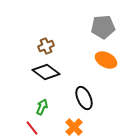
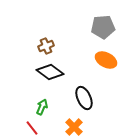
black diamond: moved 4 px right
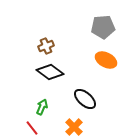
black ellipse: moved 1 px right, 1 px down; rotated 25 degrees counterclockwise
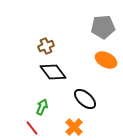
black diamond: moved 3 px right; rotated 16 degrees clockwise
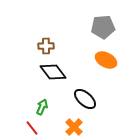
brown cross: rotated 21 degrees clockwise
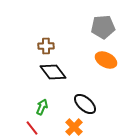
black ellipse: moved 5 px down
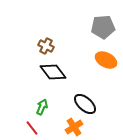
brown cross: rotated 28 degrees clockwise
orange cross: rotated 12 degrees clockwise
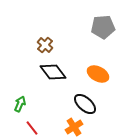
brown cross: moved 1 px left, 1 px up; rotated 14 degrees clockwise
orange ellipse: moved 8 px left, 14 px down
green arrow: moved 22 px left, 3 px up
